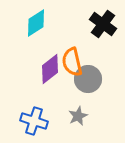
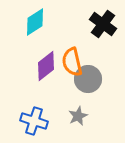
cyan diamond: moved 1 px left, 1 px up
purple diamond: moved 4 px left, 3 px up
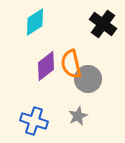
orange semicircle: moved 1 px left, 2 px down
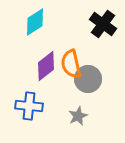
blue cross: moved 5 px left, 15 px up; rotated 12 degrees counterclockwise
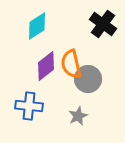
cyan diamond: moved 2 px right, 4 px down
